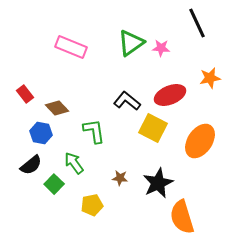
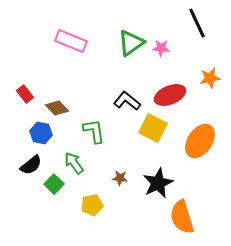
pink rectangle: moved 6 px up
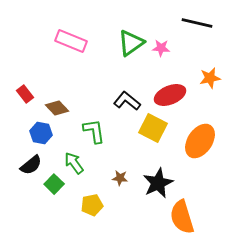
black line: rotated 52 degrees counterclockwise
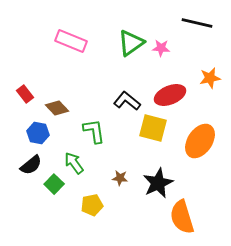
yellow square: rotated 12 degrees counterclockwise
blue hexagon: moved 3 px left
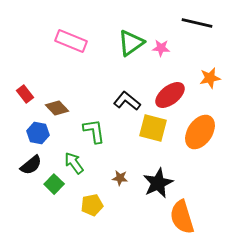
red ellipse: rotated 16 degrees counterclockwise
orange ellipse: moved 9 px up
